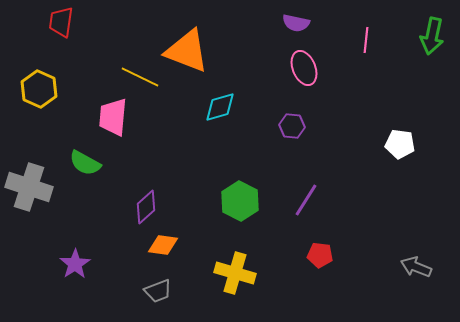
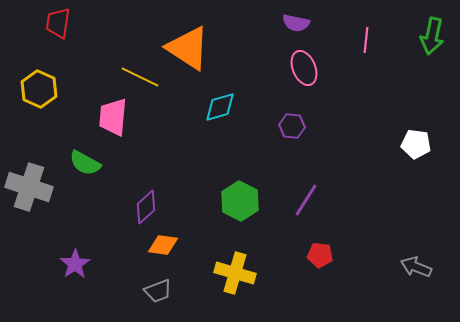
red trapezoid: moved 3 px left, 1 px down
orange triangle: moved 1 px right, 3 px up; rotated 12 degrees clockwise
white pentagon: moved 16 px right
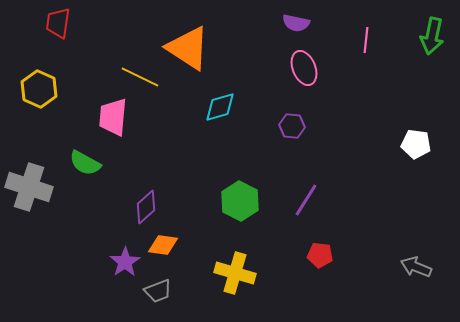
purple star: moved 50 px right, 2 px up
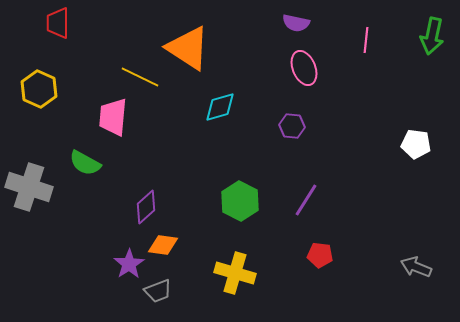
red trapezoid: rotated 8 degrees counterclockwise
purple star: moved 4 px right, 2 px down
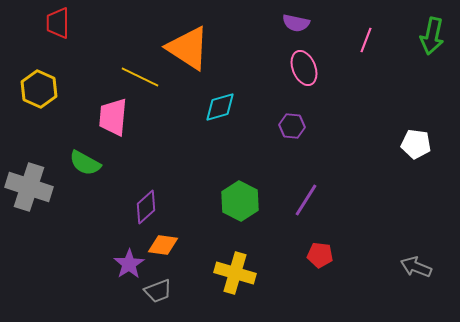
pink line: rotated 15 degrees clockwise
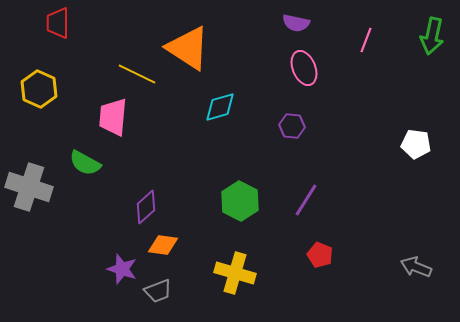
yellow line: moved 3 px left, 3 px up
red pentagon: rotated 15 degrees clockwise
purple star: moved 7 px left, 5 px down; rotated 20 degrees counterclockwise
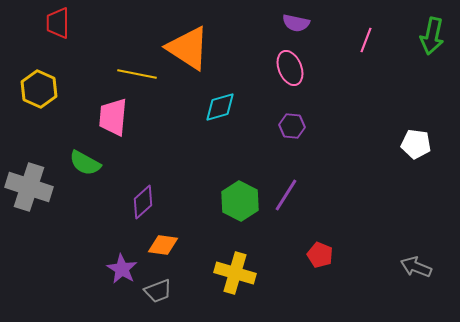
pink ellipse: moved 14 px left
yellow line: rotated 15 degrees counterclockwise
purple line: moved 20 px left, 5 px up
purple diamond: moved 3 px left, 5 px up
purple star: rotated 12 degrees clockwise
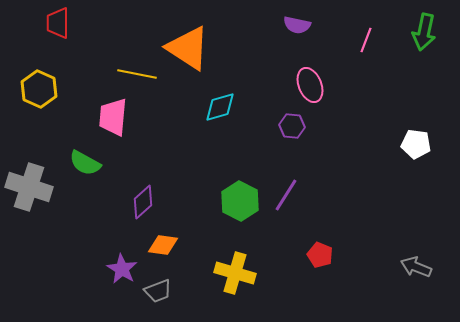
purple semicircle: moved 1 px right, 2 px down
green arrow: moved 8 px left, 4 px up
pink ellipse: moved 20 px right, 17 px down
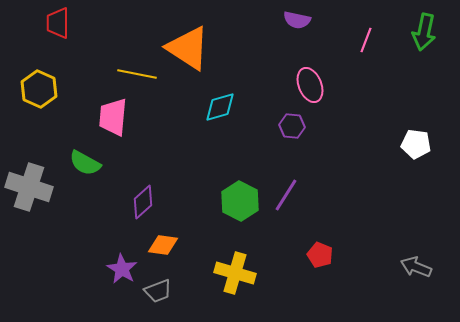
purple semicircle: moved 5 px up
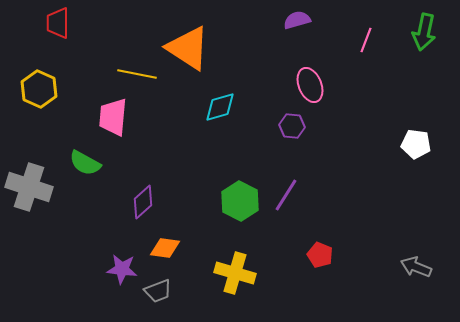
purple semicircle: rotated 152 degrees clockwise
orange diamond: moved 2 px right, 3 px down
purple star: rotated 24 degrees counterclockwise
